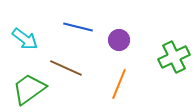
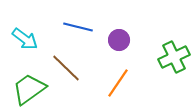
brown line: rotated 20 degrees clockwise
orange line: moved 1 px left, 1 px up; rotated 12 degrees clockwise
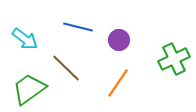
green cross: moved 2 px down
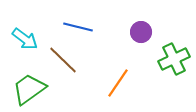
purple circle: moved 22 px right, 8 px up
brown line: moved 3 px left, 8 px up
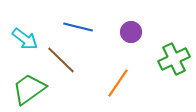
purple circle: moved 10 px left
brown line: moved 2 px left
